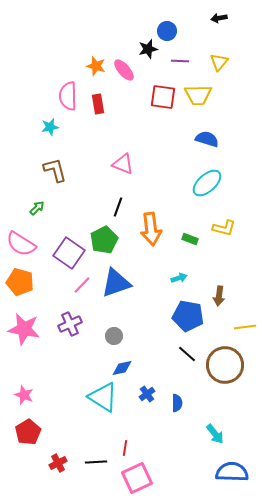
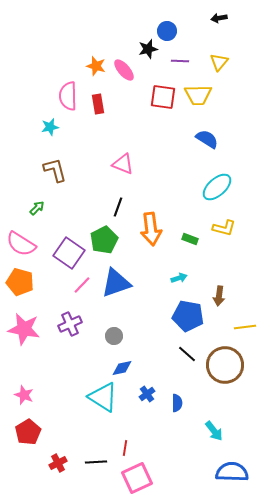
blue semicircle at (207, 139): rotated 15 degrees clockwise
cyan ellipse at (207, 183): moved 10 px right, 4 px down
cyan arrow at (215, 434): moved 1 px left, 3 px up
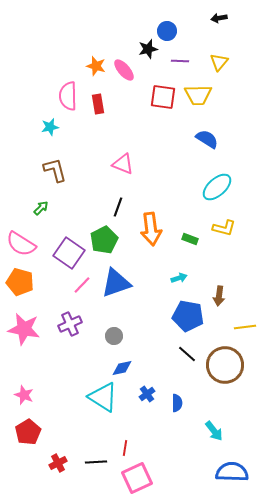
green arrow at (37, 208): moved 4 px right
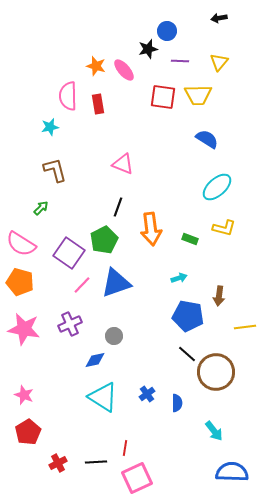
brown circle at (225, 365): moved 9 px left, 7 px down
blue diamond at (122, 368): moved 27 px left, 8 px up
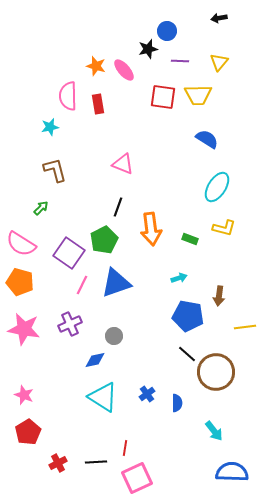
cyan ellipse at (217, 187): rotated 16 degrees counterclockwise
pink line at (82, 285): rotated 18 degrees counterclockwise
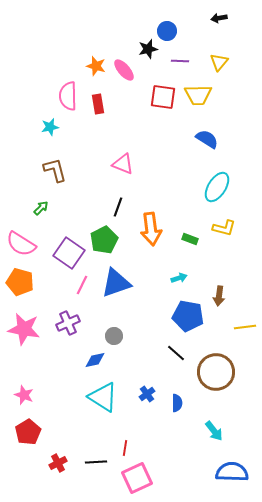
purple cross at (70, 324): moved 2 px left, 1 px up
black line at (187, 354): moved 11 px left, 1 px up
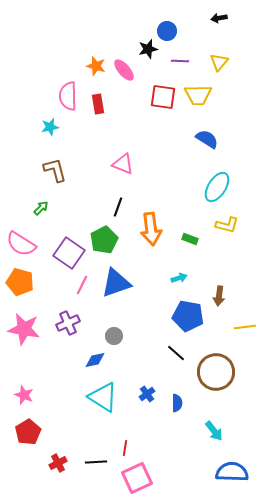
yellow L-shape at (224, 228): moved 3 px right, 3 px up
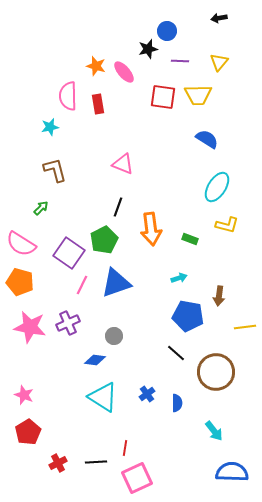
pink ellipse at (124, 70): moved 2 px down
pink star at (24, 329): moved 6 px right, 2 px up
blue diamond at (95, 360): rotated 20 degrees clockwise
